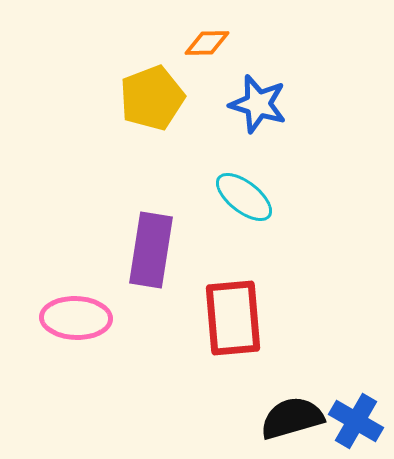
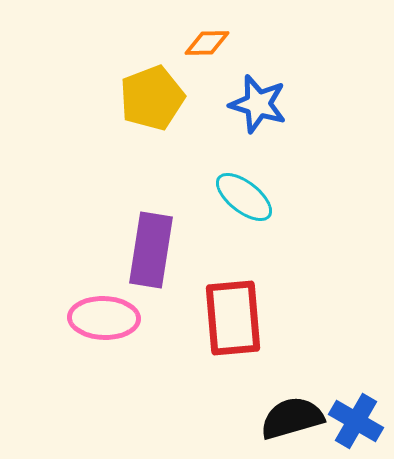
pink ellipse: moved 28 px right
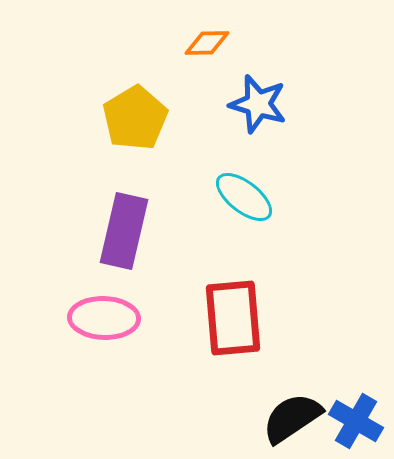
yellow pentagon: moved 17 px left, 20 px down; rotated 10 degrees counterclockwise
purple rectangle: moved 27 px left, 19 px up; rotated 4 degrees clockwise
black semicircle: rotated 18 degrees counterclockwise
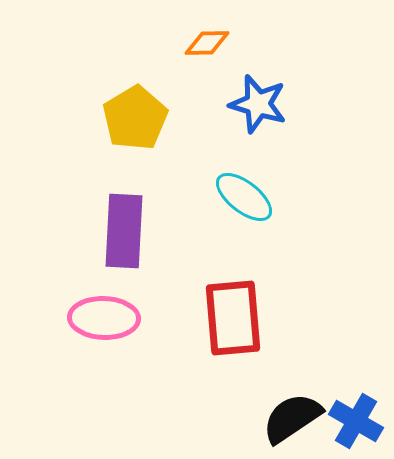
purple rectangle: rotated 10 degrees counterclockwise
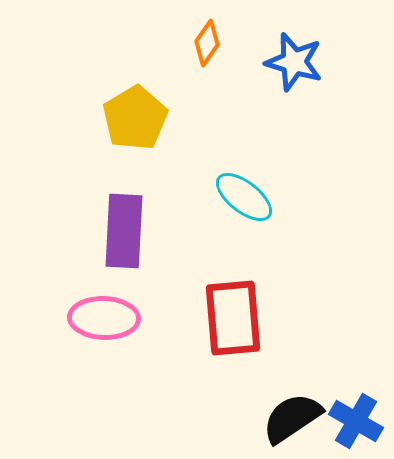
orange diamond: rotated 54 degrees counterclockwise
blue star: moved 36 px right, 42 px up
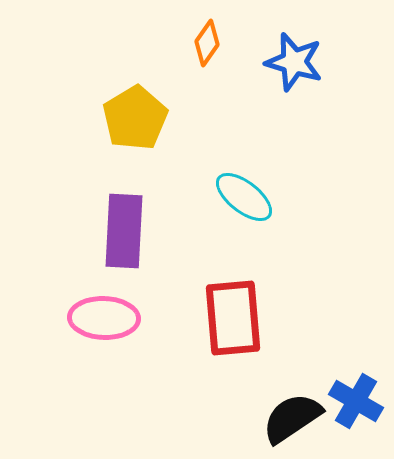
blue cross: moved 20 px up
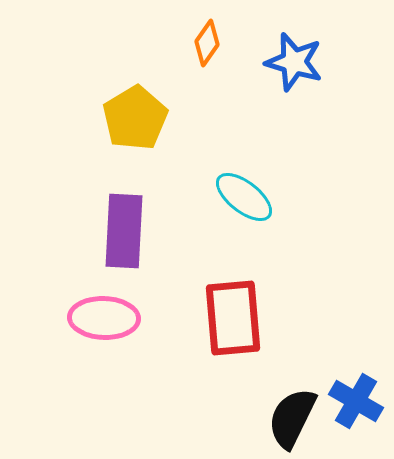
black semicircle: rotated 30 degrees counterclockwise
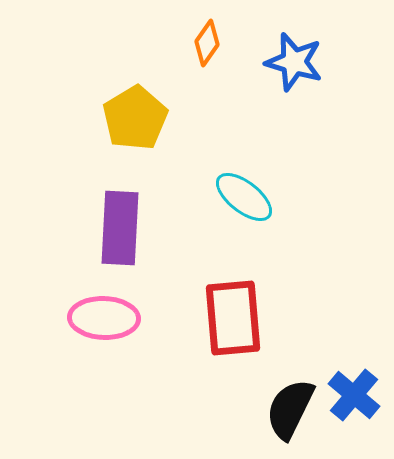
purple rectangle: moved 4 px left, 3 px up
blue cross: moved 2 px left, 6 px up; rotated 10 degrees clockwise
black semicircle: moved 2 px left, 9 px up
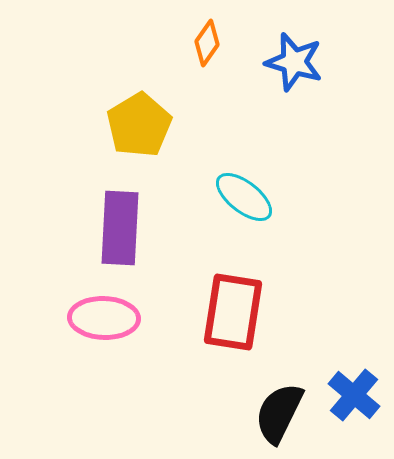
yellow pentagon: moved 4 px right, 7 px down
red rectangle: moved 6 px up; rotated 14 degrees clockwise
black semicircle: moved 11 px left, 4 px down
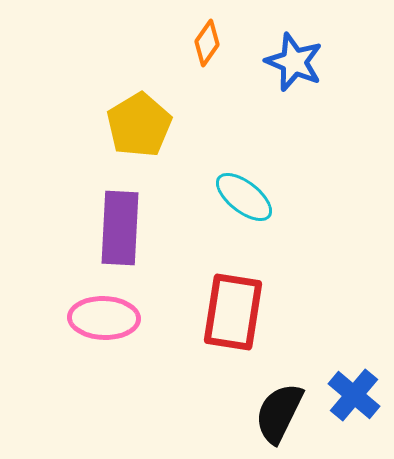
blue star: rotated 6 degrees clockwise
